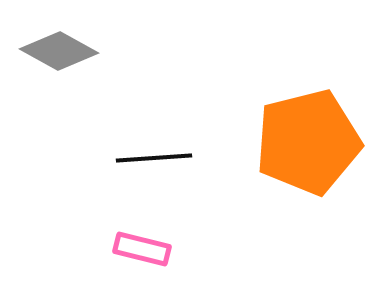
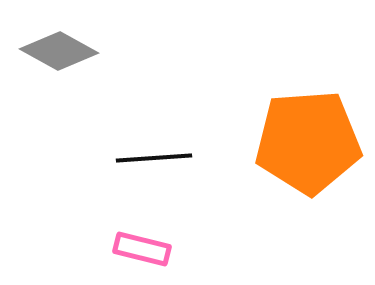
orange pentagon: rotated 10 degrees clockwise
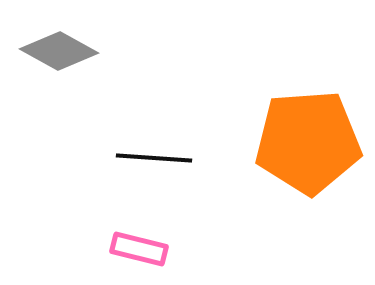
black line: rotated 8 degrees clockwise
pink rectangle: moved 3 px left
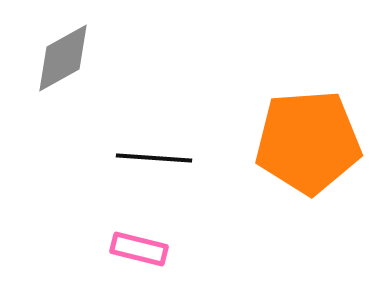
gray diamond: moved 4 px right, 7 px down; rotated 58 degrees counterclockwise
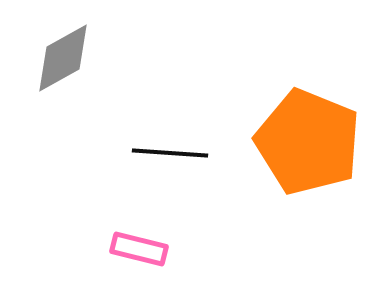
orange pentagon: rotated 26 degrees clockwise
black line: moved 16 px right, 5 px up
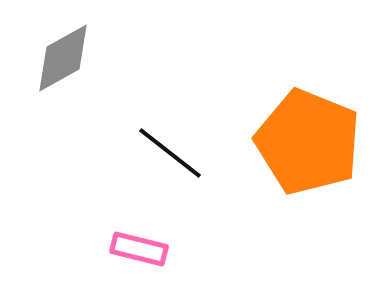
black line: rotated 34 degrees clockwise
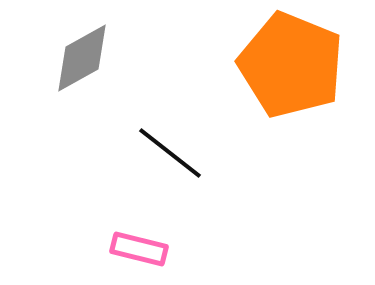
gray diamond: moved 19 px right
orange pentagon: moved 17 px left, 77 px up
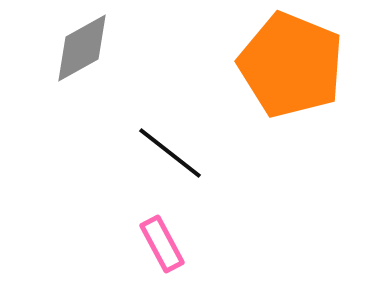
gray diamond: moved 10 px up
pink rectangle: moved 23 px right, 5 px up; rotated 48 degrees clockwise
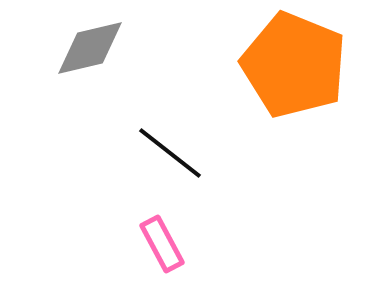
gray diamond: moved 8 px right; rotated 16 degrees clockwise
orange pentagon: moved 3 px right
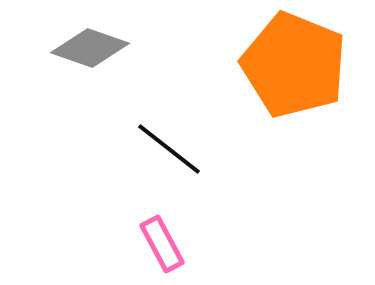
gray diamond: rotated 32 degrees clockwise
black line: moved 1 px left, 4 px up
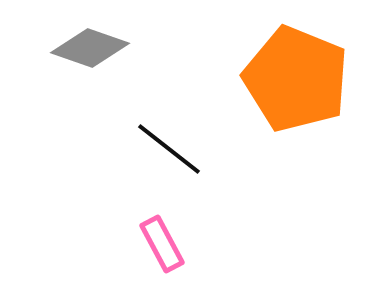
orange pentagon: moved 2 px right, 14 px down
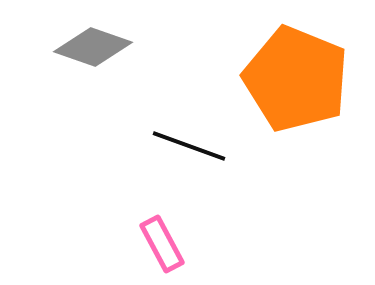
gray diamond: moved 3 px right, 1 px up
black line: moved 20 px right, 3 px up; rotated 18 degrees counterclockwise
